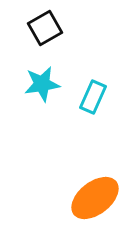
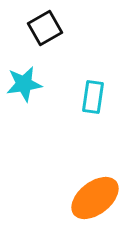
cyan star: moved 18 px left
cyan rectangle: rotated 16 degrees counterclockwise
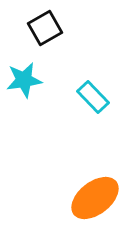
cyan star: moved 4 px up
cyan rectangle: rotated 52 degrees counterclockwise
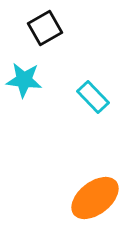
cyan star: rotated 15 degrees clockwise
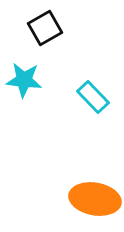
orange ellipse: moved 1 px down; rotated 48 degrees clockwise
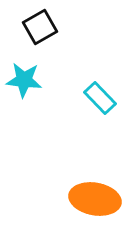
black square: moved 5 px left, 1 px up
cyan rectangle: moved 7 px right, 1 px down
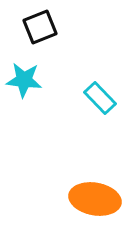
black square: rotated 8 degrees clockwise
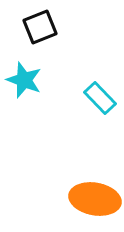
cyan star: rotated 15 degrees clockwise
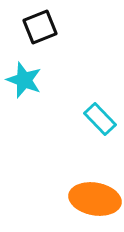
cyan rectangle: moved 21 px down
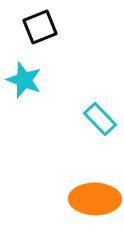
orange ellipse: rotated 9 degrees counterclockwise
